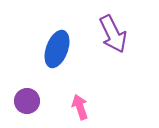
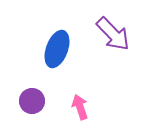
purple arrow: rotated 18 degrees counterclockwise
purple circle: moved 5 px right
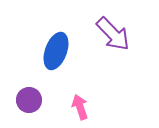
blue ellipse: moved 1 px left, 2 px down
purple circle: moved 3 px left, 1 px up
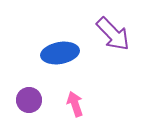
blue ellipse: moved 4 px right, 2 px down; rotated 60 degrees clockwise
pink arrow: moved 5 px left, 3 px up
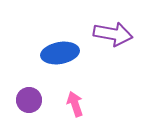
purple arrow: rotated 36 degrees counterclockwise
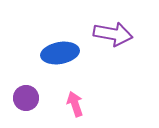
purple circle: moved 3 px left, 2 px up
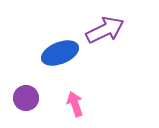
purple arrow: moved 8 px left, 4 px up; rotated 36 degrees counterclockwise
blue ellipse: rotated 12 degrees counterclockwise
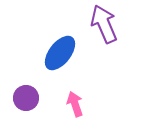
purple arrow: moved 1 px left, 6 px up; rotated 87 degrees counterclockwise
blue ellipse: rotated 30 degrees counterclockwise
